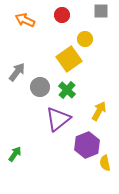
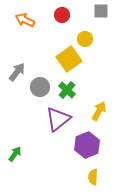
yellow semicircle: moved 12 px left, 14 px down; rotated 14 degrees clockwise
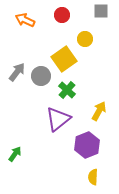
yellow square: moved 5 px left
gray circle: moved 1 px right, 11 px up
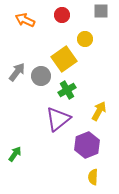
green cross: rotated 18 degrees clockwise
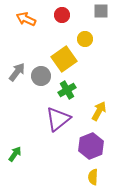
orange arrow: moved 1 px right, 1 px up
purple hexagon: moved 4 px right, 1 px down
